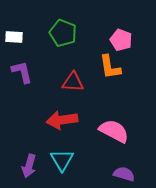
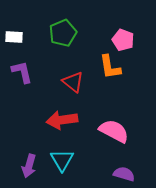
green pentagon: rotated 28 degrees clockwise
pink pentagon: moved 2 px right
red triangle: rotated 35 degrees clockwise
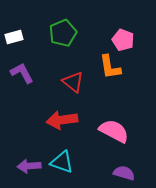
white rectangle: rotated 18 degrees counterclockwise
purple L-shape: moved 1 px down; rotated 15 degrees counterclockwise
cyan triangle: moved 2 px down; rotated 40 degrees counterclockwise
purple arrow: rotated 70 degrees clockwise
purple semicircle: moved 1 px up
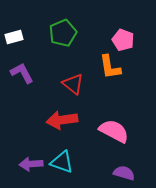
red triangle: moved 2 px down
purple arrow: moved 2 px right, 2 px up
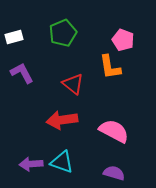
purple semicircle: moved 10 px left
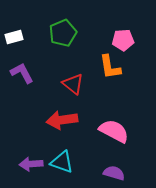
pink pentagon: rotated 25 degrees counterclockwise
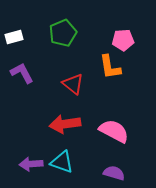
red arrow: moved 3 px right, 4 px down
